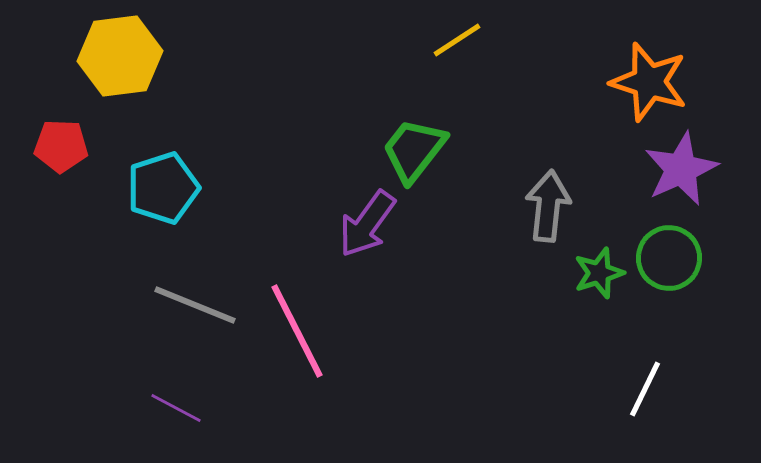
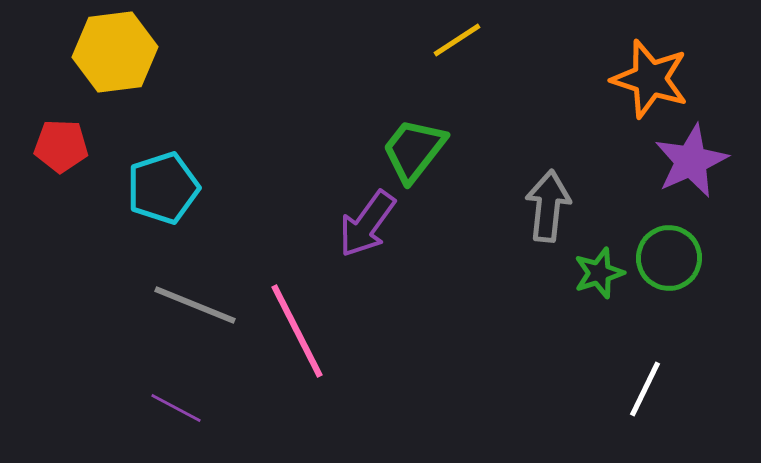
yellow hexagon: moved 5 px left, 4 px up
orange star: moved 1 px right, 3 px up
purple star: moved 10 px right, 8 px up
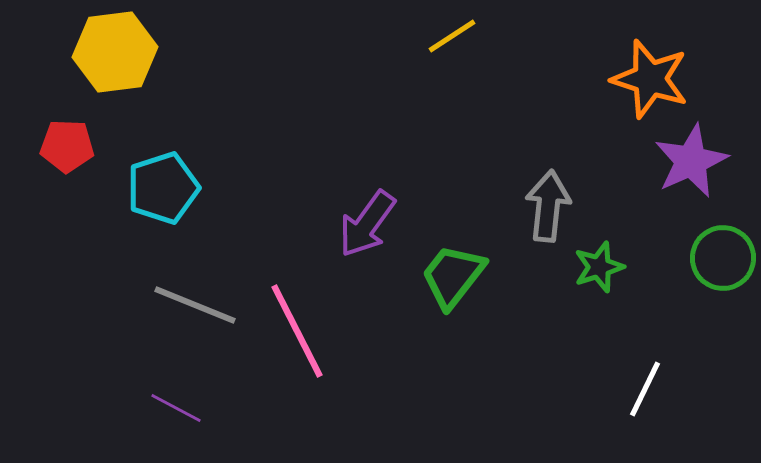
yellow line: moved 5 px left, 4 px up
red pentagon: moved 6 px right
green trapezoid: moved 39 px right, 126 px down
green circle: moved 54 px right
green star: moved 6 px up
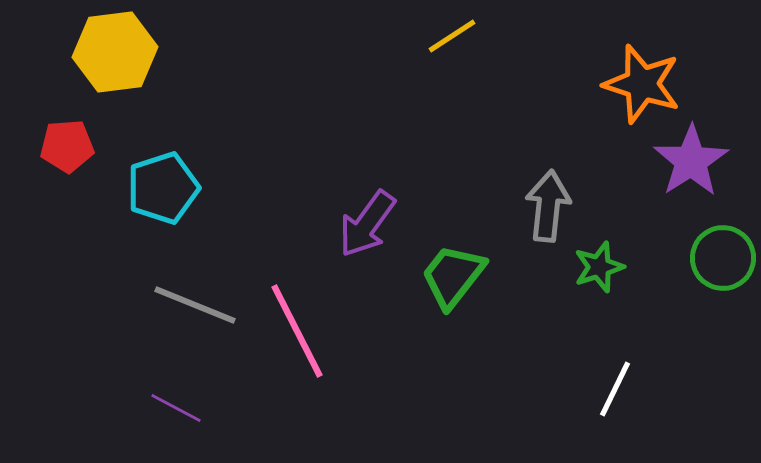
orange star: moved 8 px left, 5 px down
red pentagon: rotated 6 degrees counterclockwise
purple star: rotated 8 degrees counterclockwise
white line: moved 30 px left
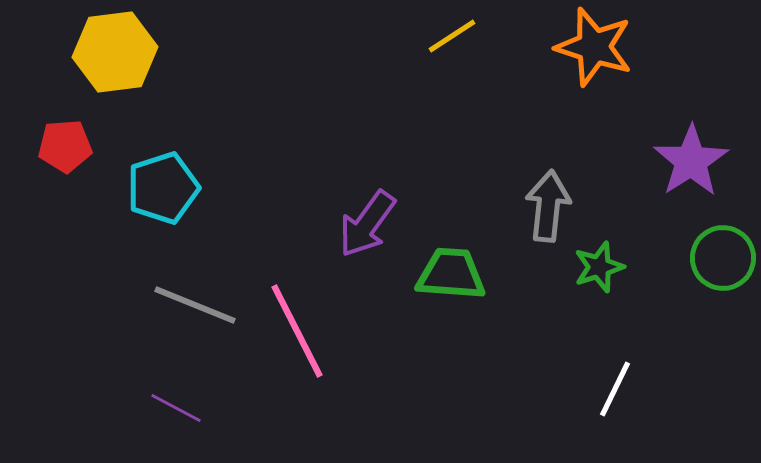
orange star: moved 48 px left, 37 px up
red pentagon: moved 2 px left
green trapezoid: moved 2 px left, 2 px up; rotated 56 degrees clockwise
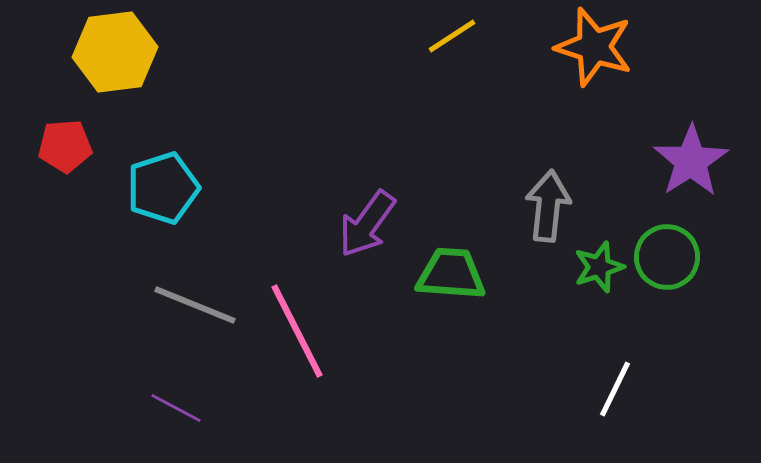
green circle: moved 56 px left, 1 px up
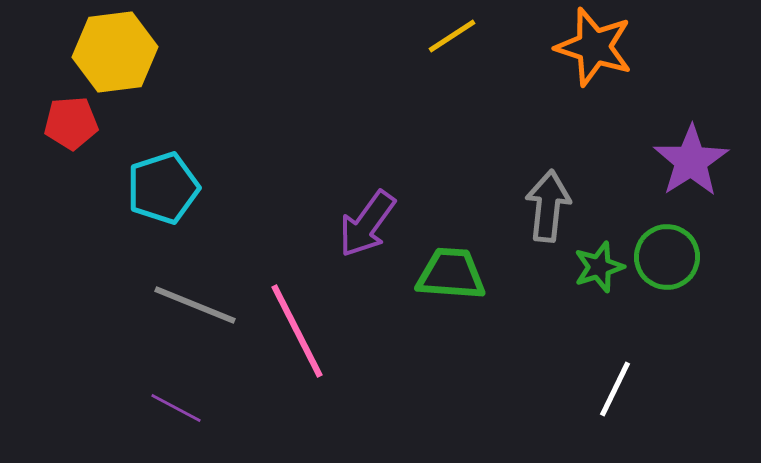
red pentagon: moved 6 px right, 23 px up
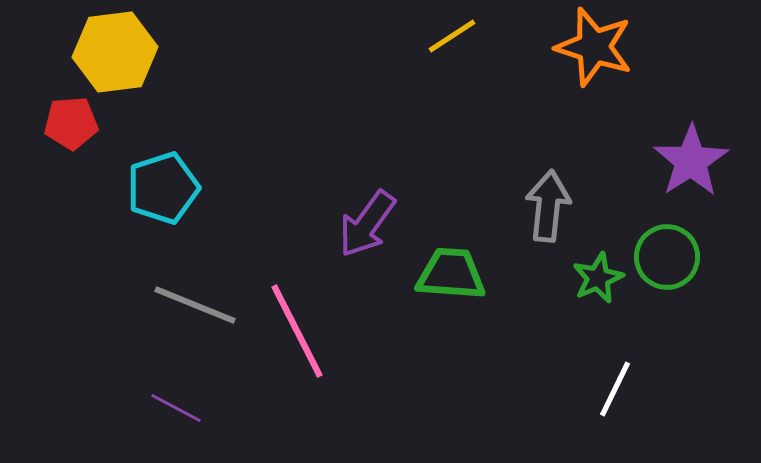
green star: moved 1 px left, 11 px down; rotated 6 degrees counterclockwise
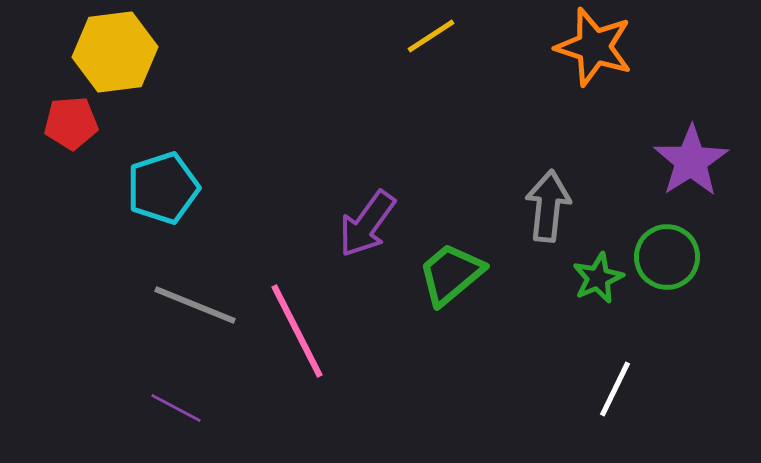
yellow line: moved 21 px left
green trapezoid: rotated 44 degrees counterclockwise
